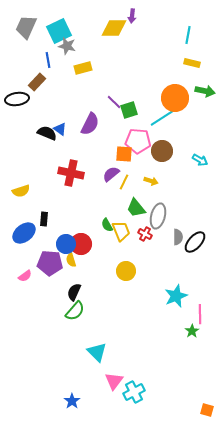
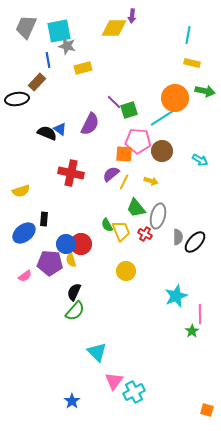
cyan square at (59, 31): rotated 15 degrees clockwise
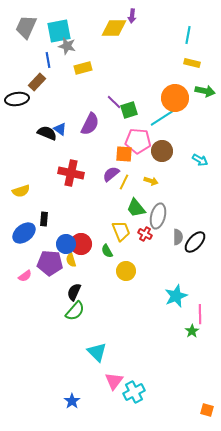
green semicircle at (107, 225): moved 26 px down
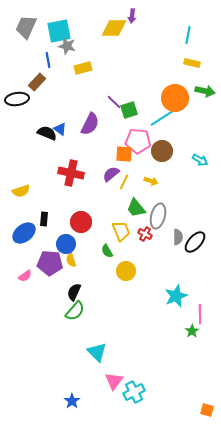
red circle at (81, 244): moved 22 px up
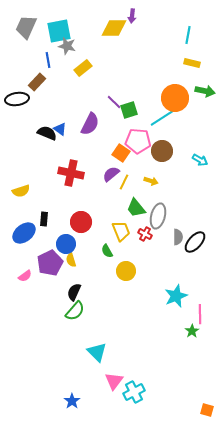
yellow rectangle at (83, 68): rotated 24 degrees counterclockwise
orange square at (124, 154): moved 3 px left, 1 px up; rotated 30 degrees clockwise
purple pentagon at (50, 263): rotated 30 degrees counterclockwise
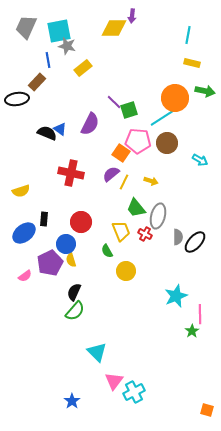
brown circle at (162, 151): moved 5 px right, 8 px up
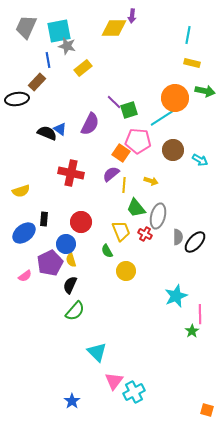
brown circle at (167, 143): moved 6 px right, 7 px down
yellow line at (124, 182): moved 3 px down; rotated 21 degrees counterclockwise
black semicircle at (74, 292): moved 4 px left, 7 px up
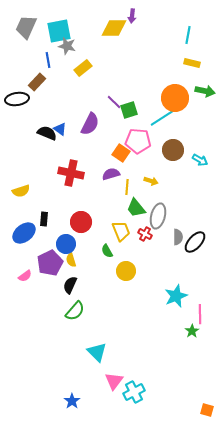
purple semicircle at (111, 174): rotated 24 degrees clockwise
yellow line at (124, 185): moved 3 px right, 2 px down
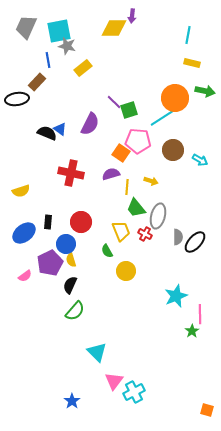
black rectangle at (44, 219): moved 4 px right, 3 px down
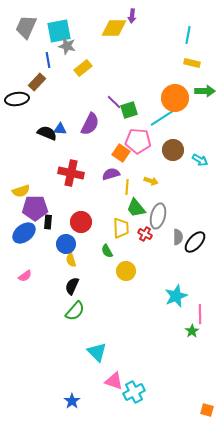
green arrow at (205, 91): rotated 12 degrees counterclockwise
blue triangle at (60, 129): rotated 32 degrees counterclockwise
yellow trapezoid at (121, 231): moved 3 px up; rotated 20 degrees clockwise
purple pentagon at (50, 263): moved 15 px left, 55 px up; rotated 25 degrees clockwise
black semicircle at (70, 285): moved 2 px right, 1 px down
pink triangle at (114, 381): rotated 48 degrees counterclockwise
